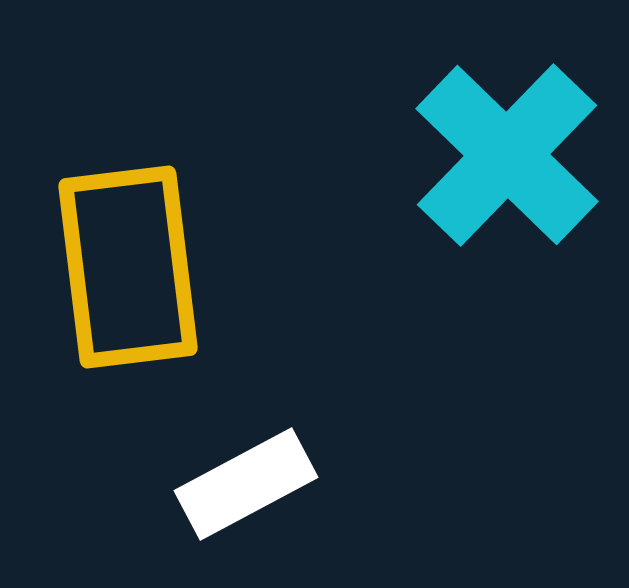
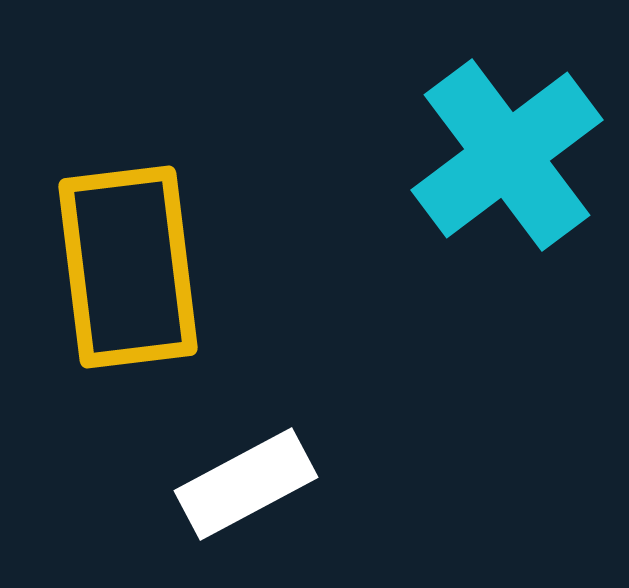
cyan cross: rotated 9 degrees clockwise
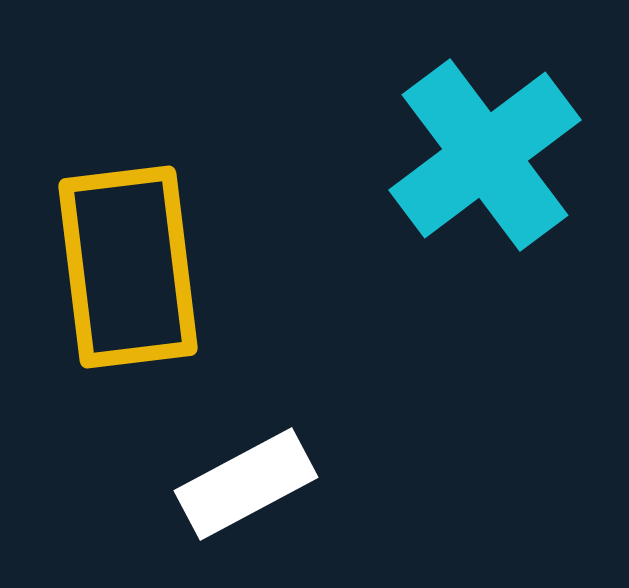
cyan cross: moved 22 px left
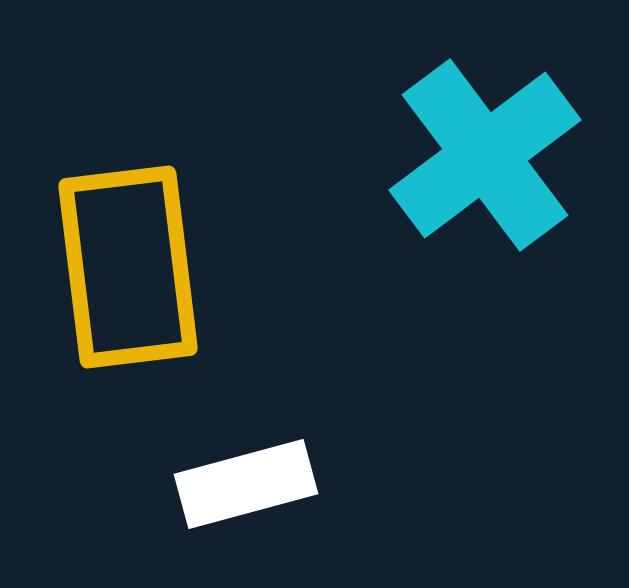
white rectangle: rotated 13 degrees clockwise
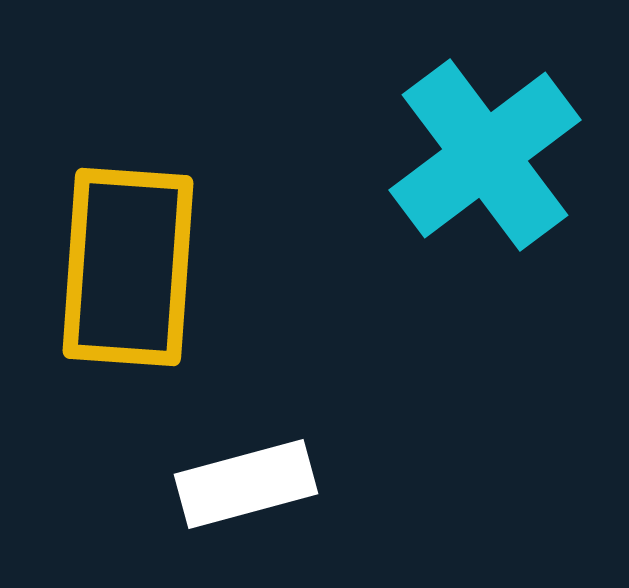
yellow rectangle: rotated 11 degrees clockwise
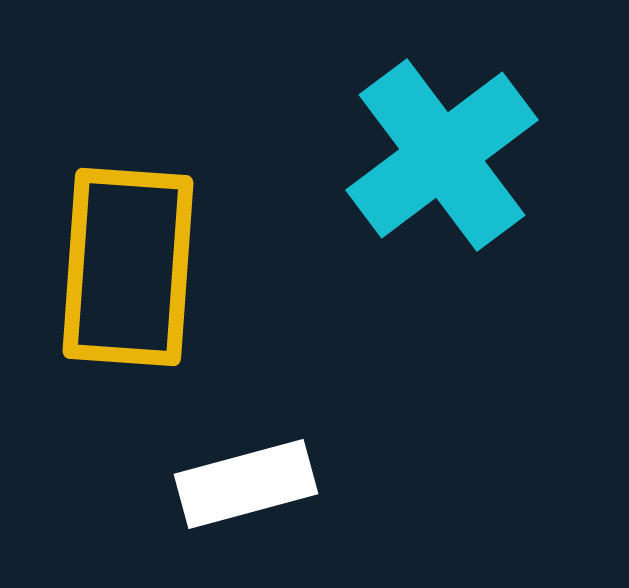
cyan cross: moved 43 px left
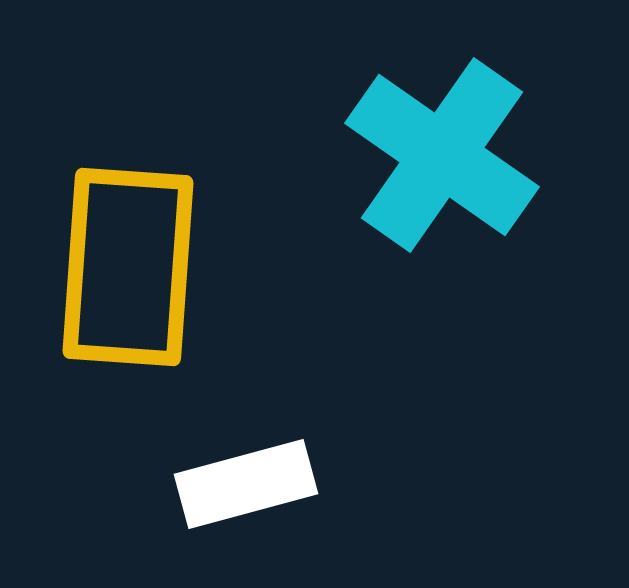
cyan cross: rotated 18 degrees counterclockwise
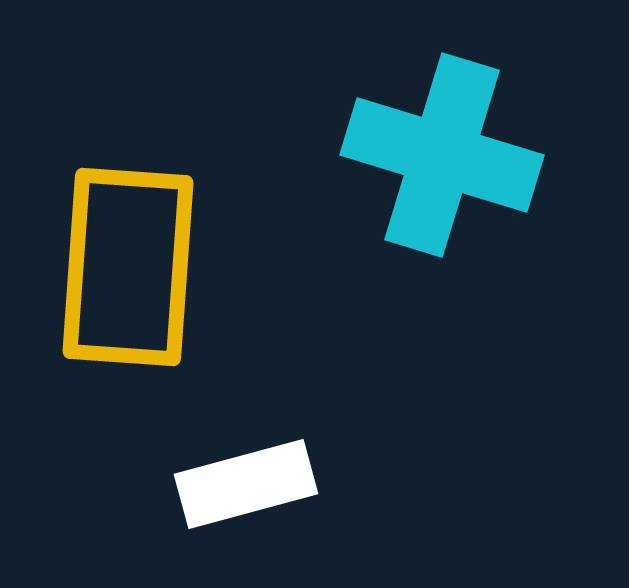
cyan cross: rotated 18 degrees counterclockwise
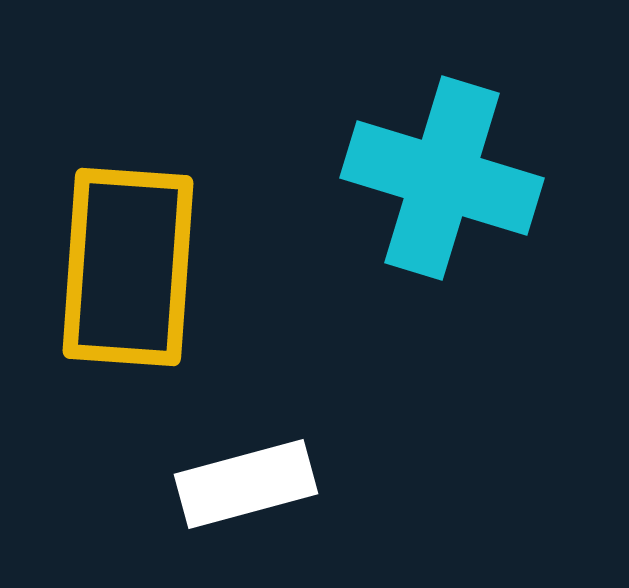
cyan cross: moved 23 px down
